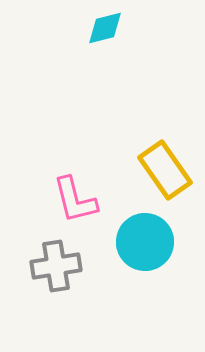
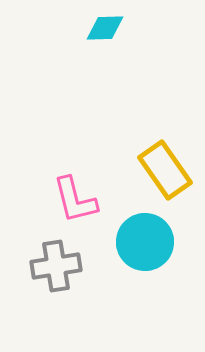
cyan diamond: rotated 12 degrees clockwise
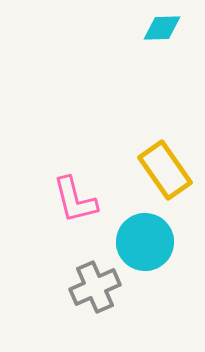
cyan diamond: moved 57 px right
gray cross: moved 39 px right, 21 px down; rotated 15 degrees counterclockwise
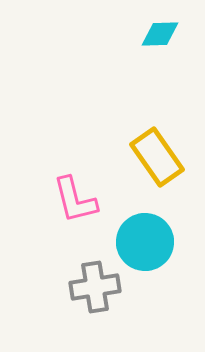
cyan diamond: moved 2 px left, 6 px down
yellow rectangle: moved 8 px left, 13 px up
gray cross: rotated 15 degrees clockwise
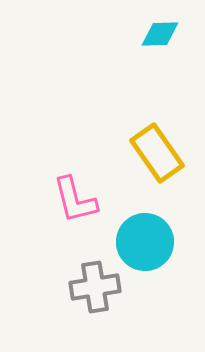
yellow rectangle: moved 4 px up
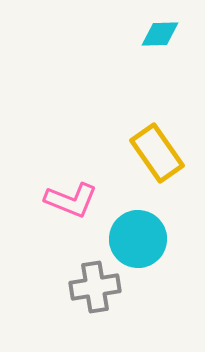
pink L-shape: moved 4 px left; rotated 54 degrees counterclockwise
cyan circle: moved 7 px left, 3 px up
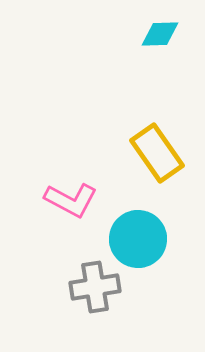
pink L-shape: rotated 6 degrees clockwise
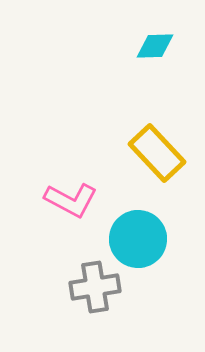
cyan diamond: moved 5 px left, 12 px down
yellow rectangle: rotated 8 degrees counterclockwise
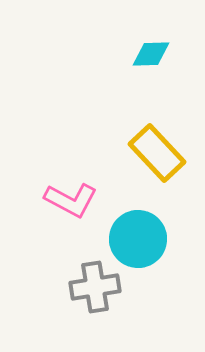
cyan diamond: moved 4 px left, 8 px down
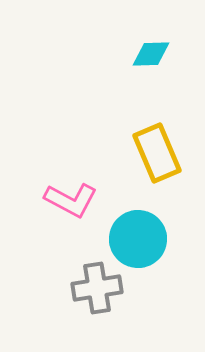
yellow rectangle: rotated 20 degrees clockwise
gray cross: moved 2 px right, 1 px down
